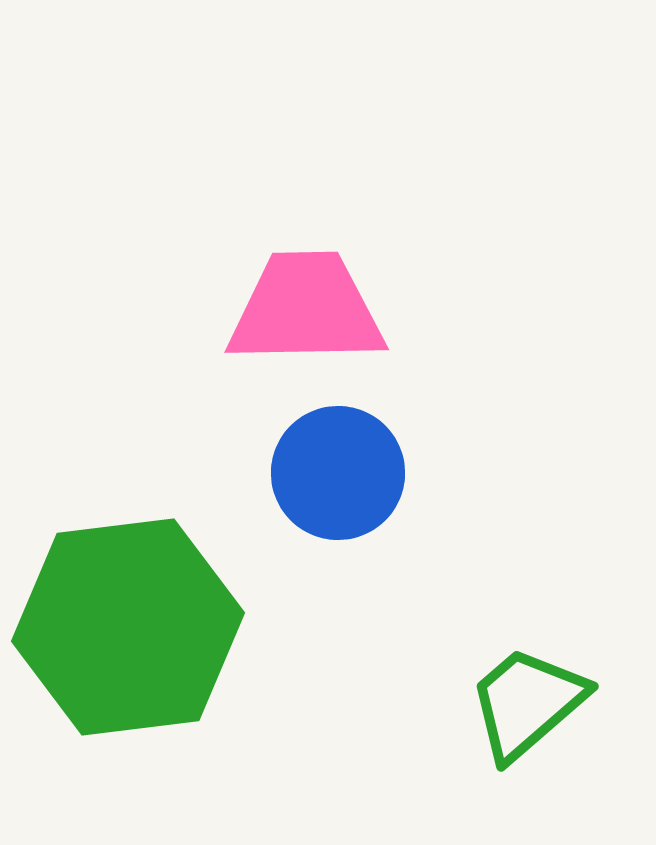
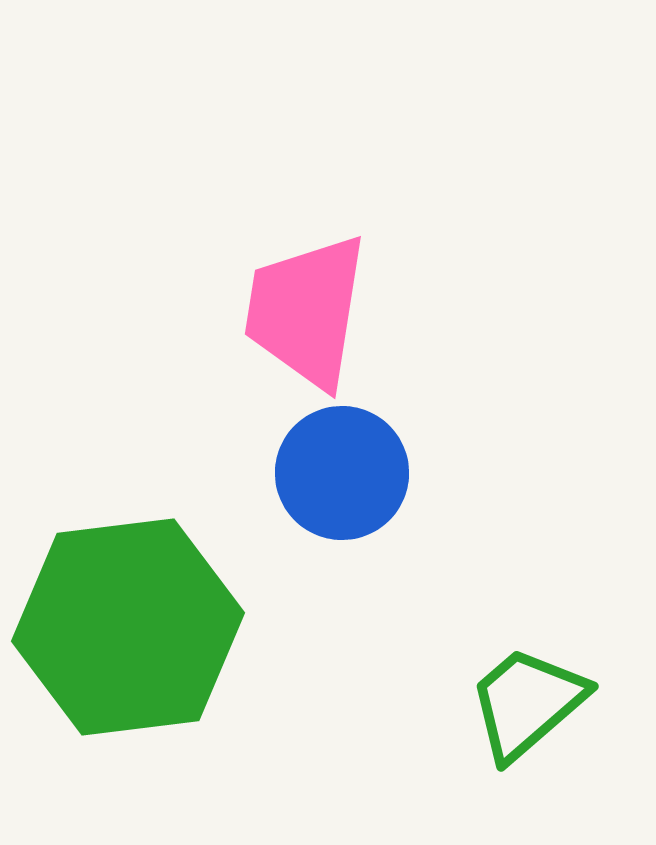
pink trapezoid: moved 2 px down; rotated 80 degrees counterclockwise
blue circle: moved 4 px right
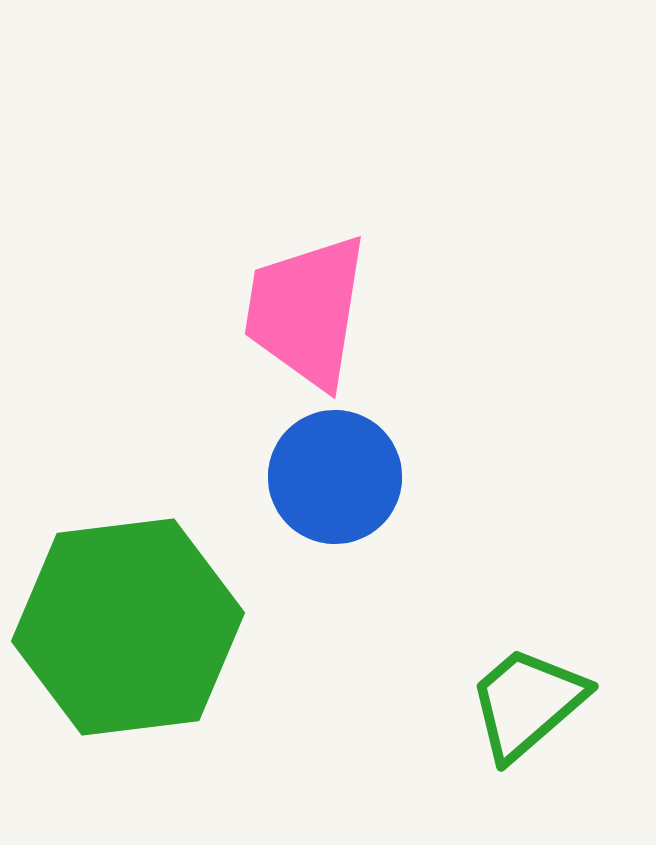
blue circle: moved 7 px left, 4 px down
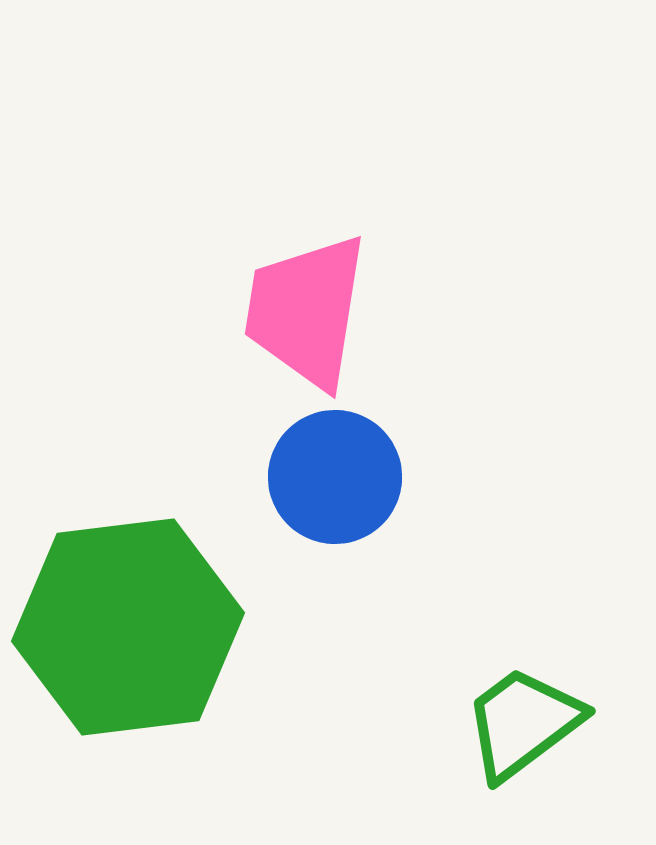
green trapezoid: moved 4 px left, 20 px down; rotated 4 degrees clockwise
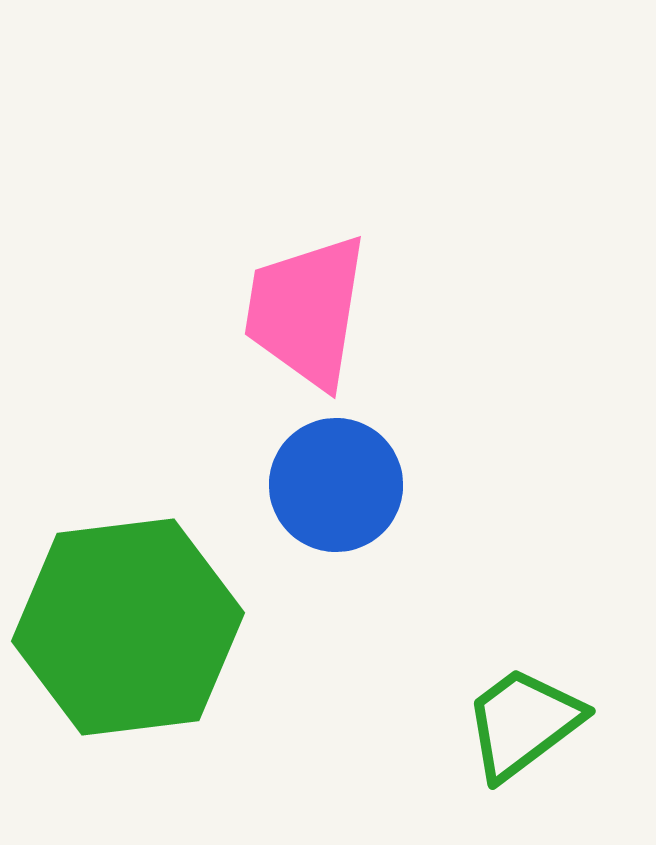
blue circle: moved 1 px right, 8 px down
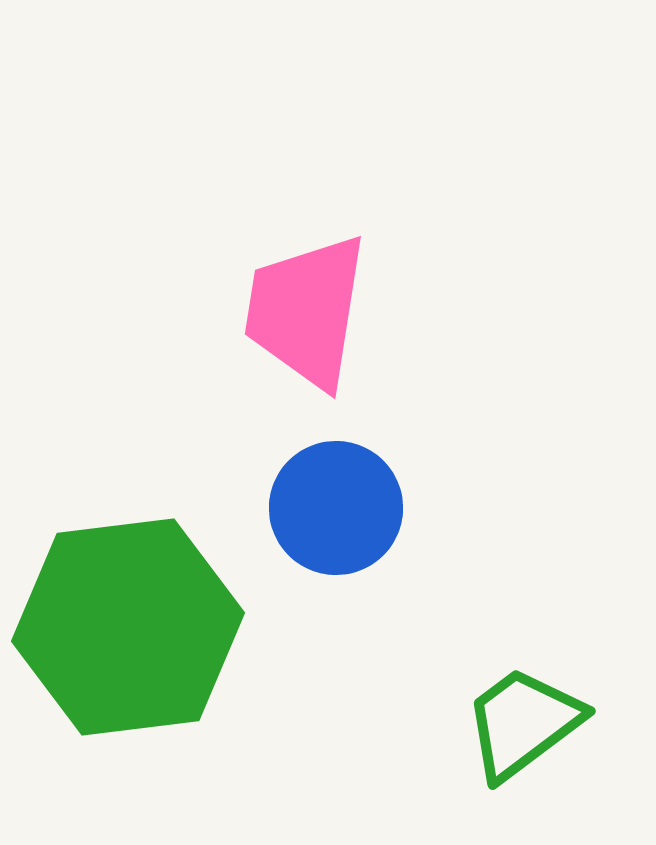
blue circle: moved 23 px down
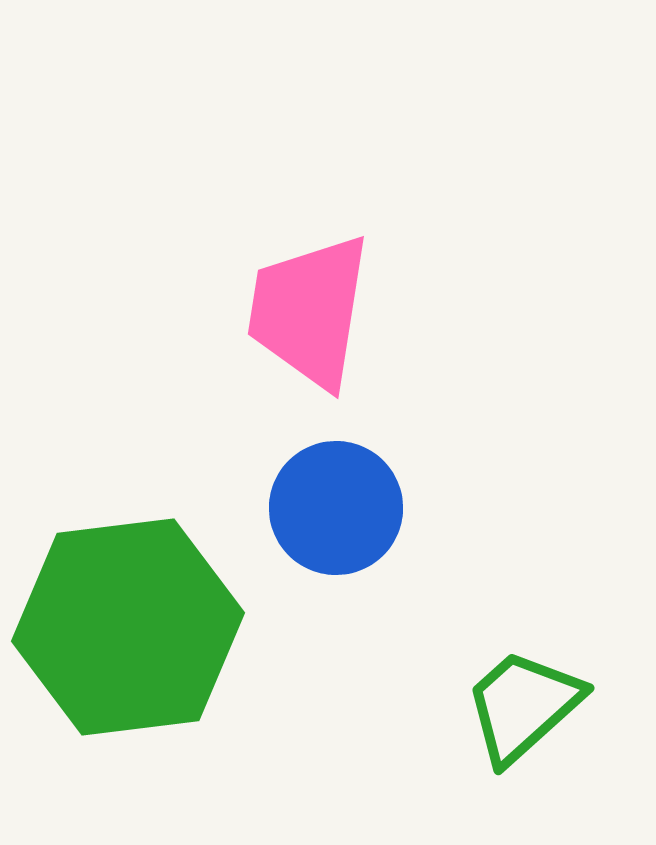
pink trapezoid: moved 3 px right
green trapezoid: moved 17 px up; rotated 5 degrees counterclockwise
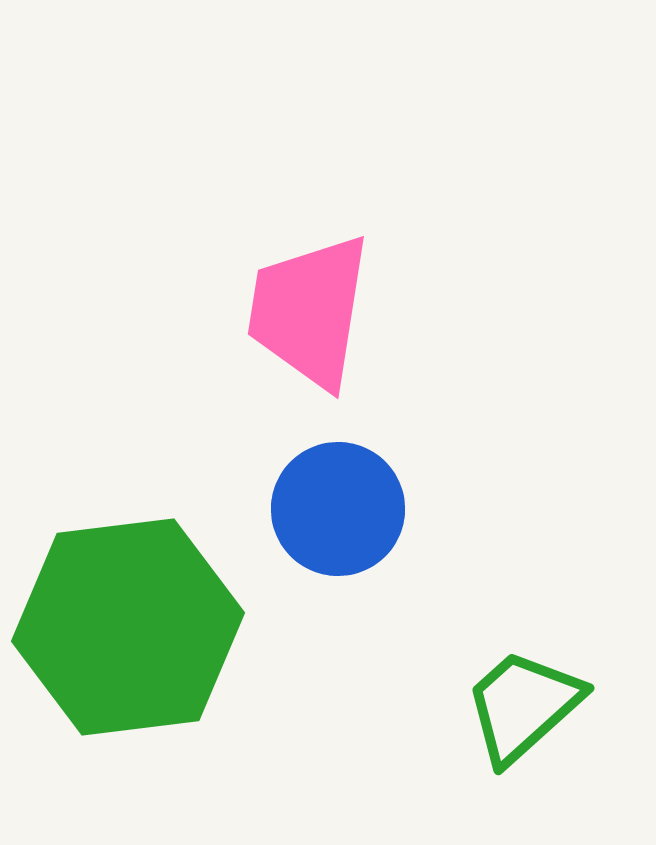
blue circle: moved 2 px right, 1 px down
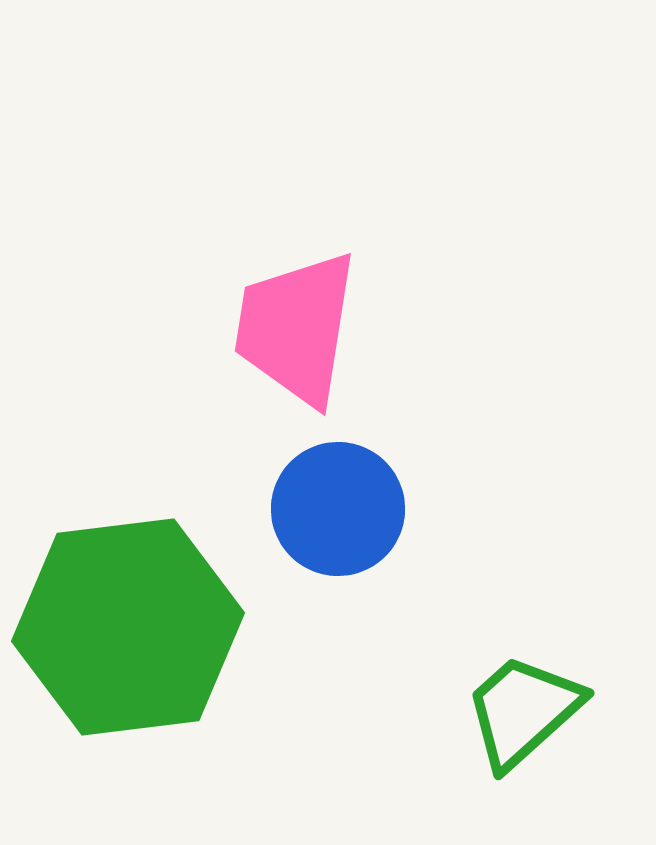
pink trapezoid: moved 13 px left, 17 px down
green trapezoid: moved 5 px down
